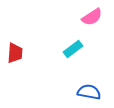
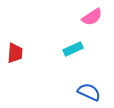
cyan rectangle: rotated 12 degrees clockwise
blue semicircle: rotated 15 degrees clockwise
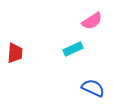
pink semicircle: moved 4 px down
blue semicircle: moved 4 px right, 4 px up
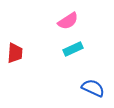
pink semicircle: moved 24 px left
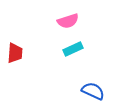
pink semicircle: rotated 15 degrees clockwise
blue semicircle: moved 3 px down
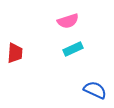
blue semicircle: moved 2 px right, 1 px up
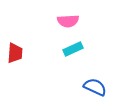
pink semicircle: rotated 15 degrees clockwise
blue semicircle: moved 3 px up
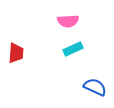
red trapezoid: moved 1 px right
